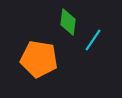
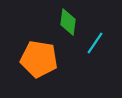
cyan line: moved 2 px right, 3 px down
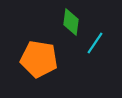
green diamond: moved 3 px right
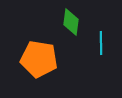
cyan line: moved 6 px right; rotated 35 degrees counterclockwise
